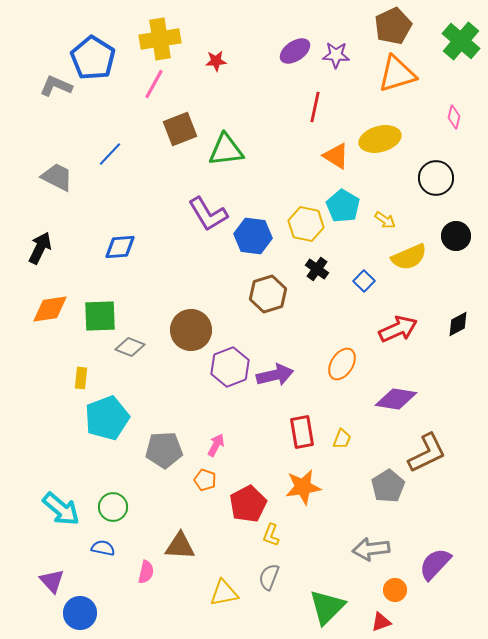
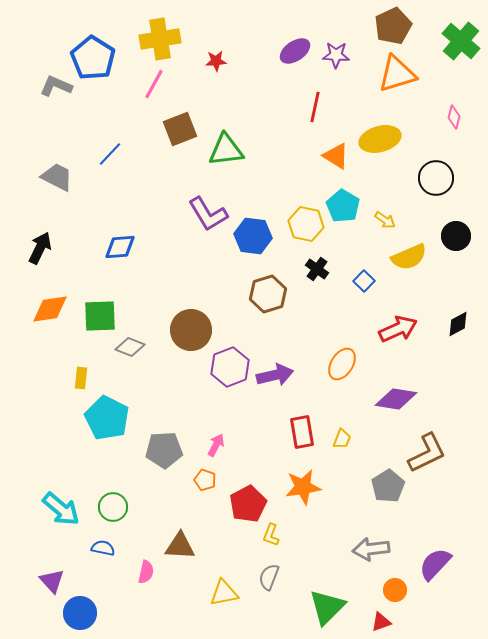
cyan pentagon at (107, 418): rotated 24 degrees counterclockwise
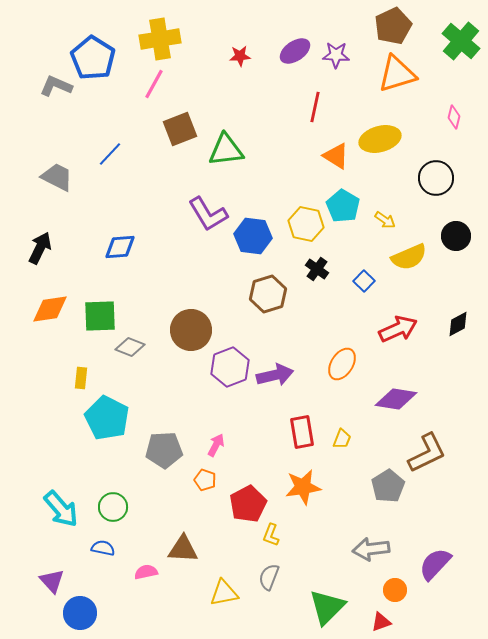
red star at (216, 61): moved 24 px right, 5 px up
cyan arrow at (61, 509): rotated 9 degrees clockwise
brown triangle at (180, 546): moved 3 px right, 3 px down
pink semicircle at (146, 572): rotated 115 degrees counterclockwise
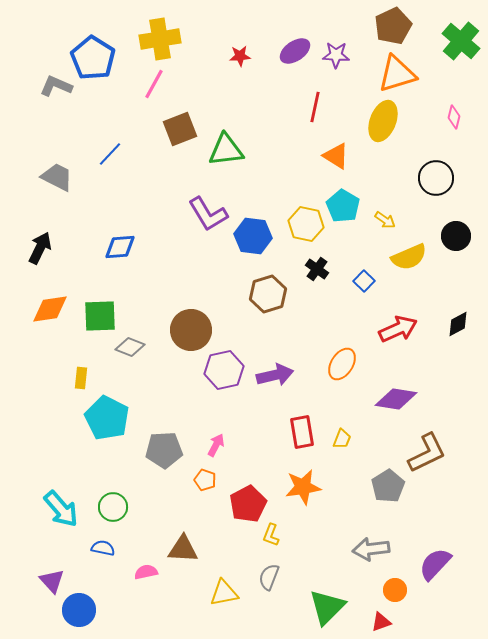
yellow ellipse at (380, 139): moved 3 px right, 18 px up; rotated 54 degrees counterclockwise
purple hexagon at (230, 367): moved 6 px left, 3 px down; rotated 9 degrees clockwise
blue circle at (80, 613): moved 1 px left, 3 px up
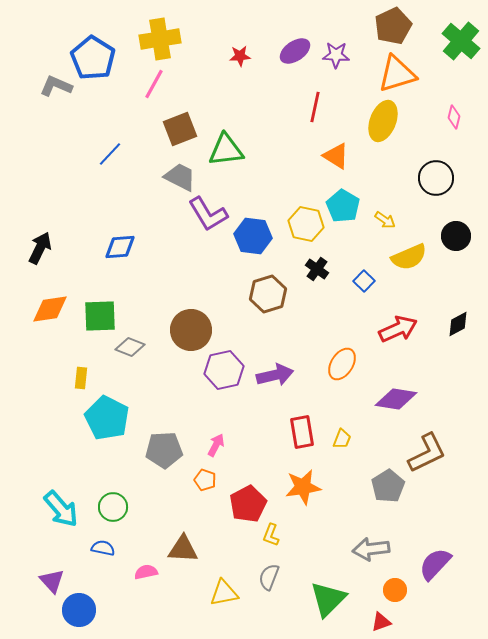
gray trapezoid at (57, 177): moved 123 px right
green triangle at (327, 607): moved 1 px right, 8 px up
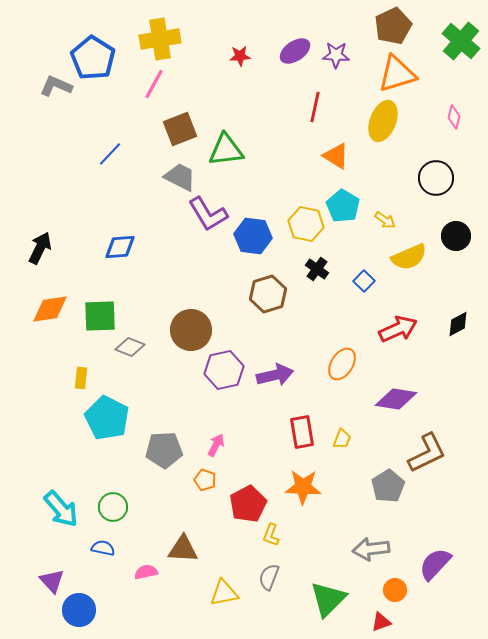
orange star at (303, 487): rotated 12 degrees clockwise
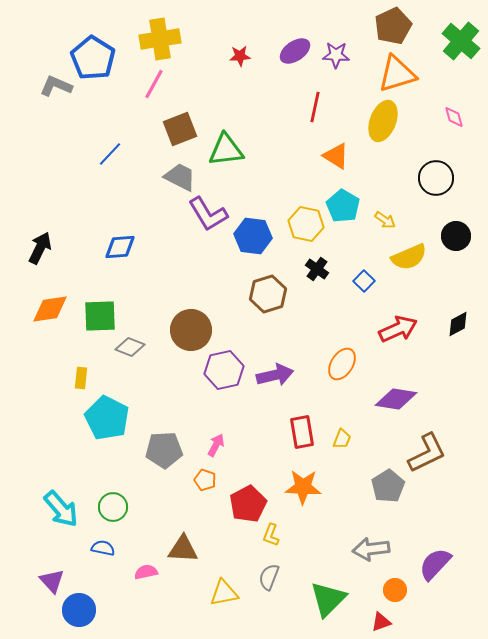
pink diamond at (454, 117): rotated 30 degrees counterclockwise
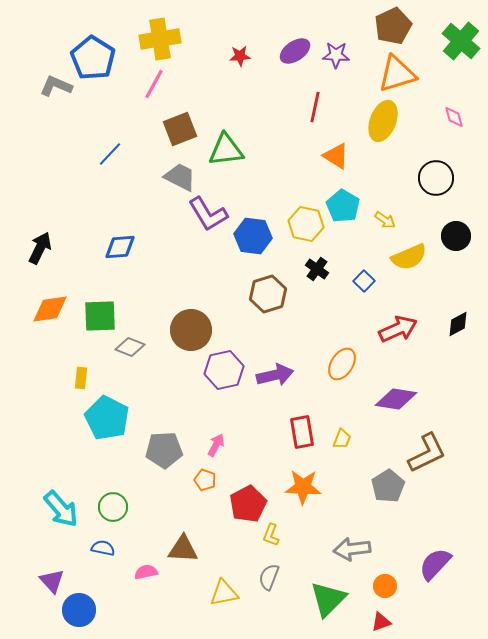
gray arrow at (371, 549): moved 19 px left
orange circle at (395, 590): moved 10 px left, 4 px up
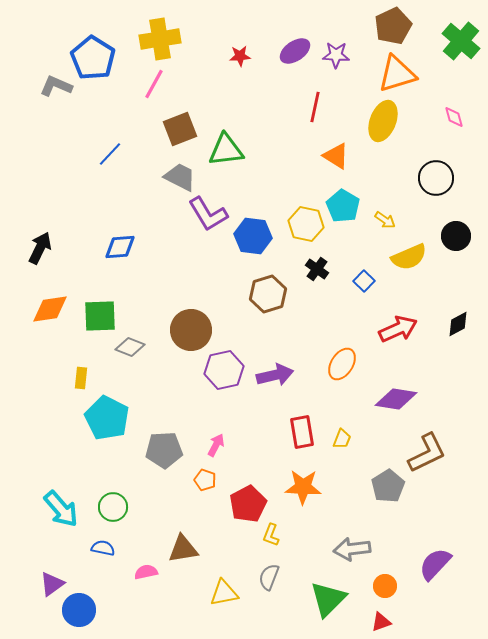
brown triangle at (183, 549): rotated 12 degrees counterclockwise
purple triangle at (52, 581): moved 3 px down; rotated 36 degrees clockwise
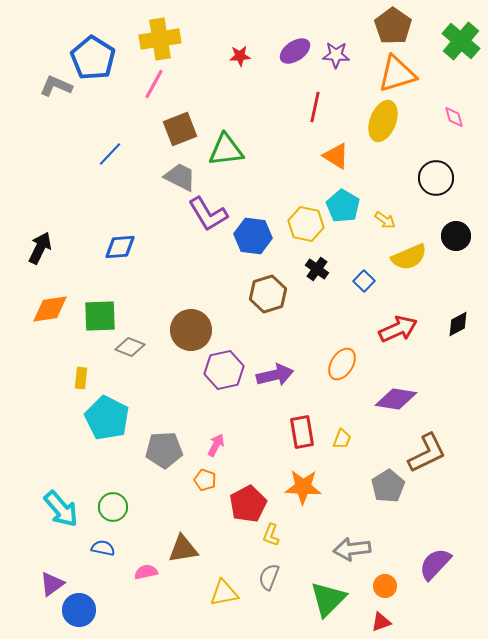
brown pentagon at (393, 26): rotated 12 degrees counterclockwise
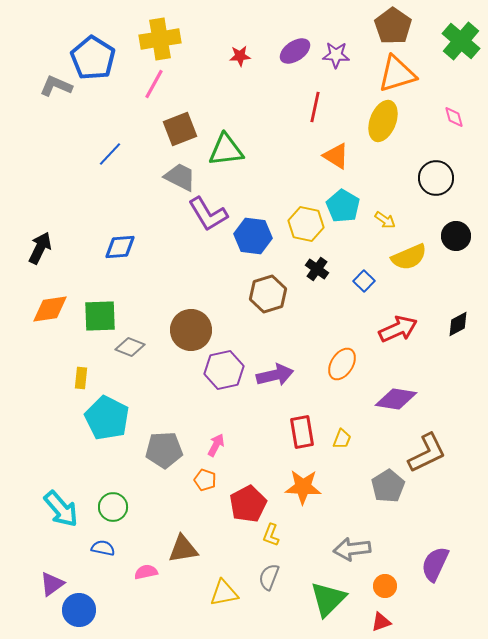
purple semicircle at (435, 564): rotated 18 degrees counterclockwise
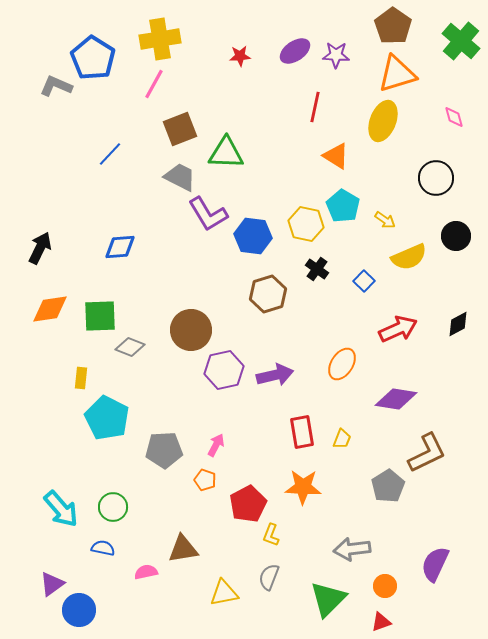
green triangle at (226, 150): moved 3 px down; rotated 9 degrees clockwise
